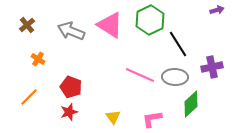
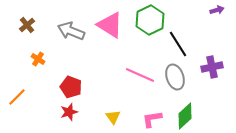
gray ellipse: rotated 70 degrees clockwise
orange line: moved 12 px left
green diamond: moved 6 px left, 12 px down
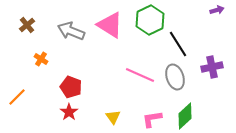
orange cross: moved 3 px right
red star: rotated 18 degrees counterclockwise
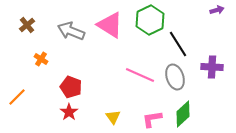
purple cross: rotated 15 degrees clockwise
green diamond: moved 2 px left, 2 px up
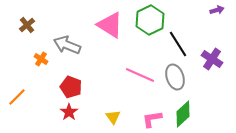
gray arrow: moved 4 px left, 14 px down
purple cross: moved 8 px up; rotated 30 degrees clockwise
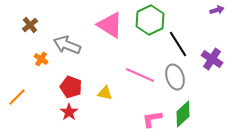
brown cross: moved 3 px right
yellow triangle: moved 8 px left, 24 px up; rotated 42 degrees counterclockwise
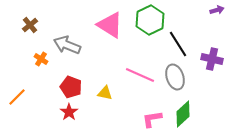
purple cross: rotated 20 degrees counterclockwise
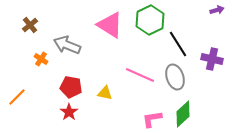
red pentagon: rotated 10 degrees counterclockwise
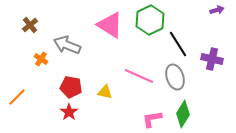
pink line: moved 1 px left, 1 px down
yellow triangle: moved 1 px up
green diamond: rotated 16 degrees counterclockwise
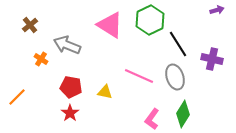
red star: moved 1 px right, 1 px down
pink L-shape: rotated 45 degrees counterclockwise
